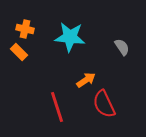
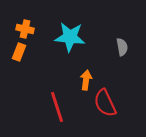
gray semicircle: rotated 24 degrees clockwise
orange rectangle: rotated 66 degrees clockwise
orange arrow: rotated 48 degrees counterclockwise
red semicircle: moved 1 px right, 1 px up
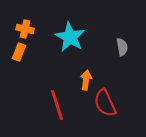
cyan star: rotated 24 degrees clockwise
red line: moved 2 px up
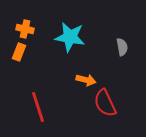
cyan star: rotated 20 degrees counterclockwise
orange arrow: rotated 96 degrees clockwise
red line: moved 19 px left, 2 px down
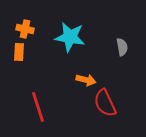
orange rectangle: rotated 18 degrees counterclockwise
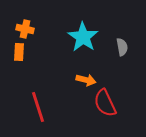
cyan star: moved 13 px right; rotated 24 degrees clockwise
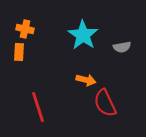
cyan star: moved 2 px up
gray semicircle: rotated 90 degrees clockwise
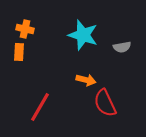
cyan star: rotated 16 degrees counterclockwise
red line: moved 2 px right; rotated 48 degrees clockwise
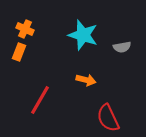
orange cross: rotated 12 degrees clockwise
orange rectangle: rotated 18 degrees clockwise
red semicircle: moved 3 px right, 15 px down
red line: moved 7 px up
